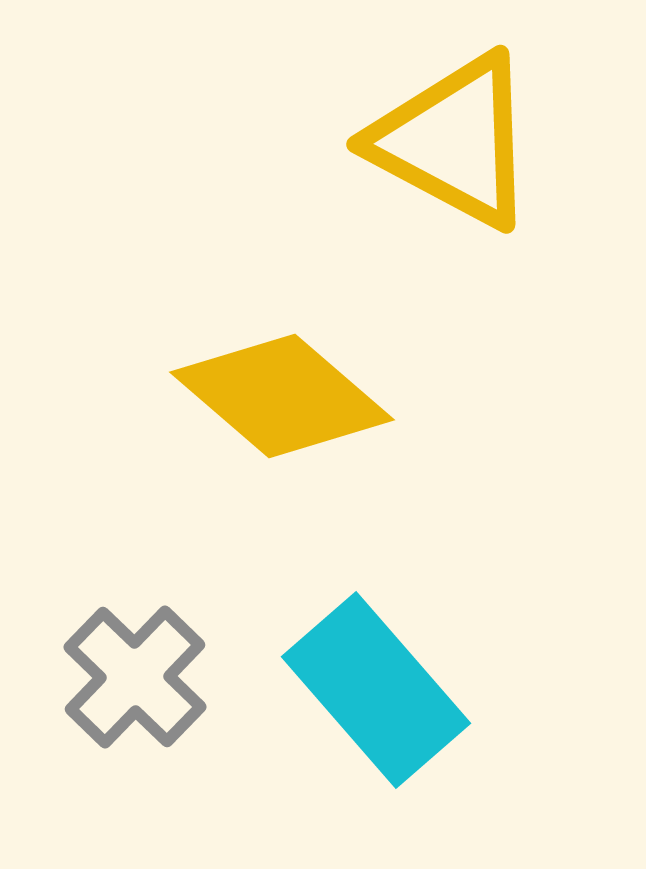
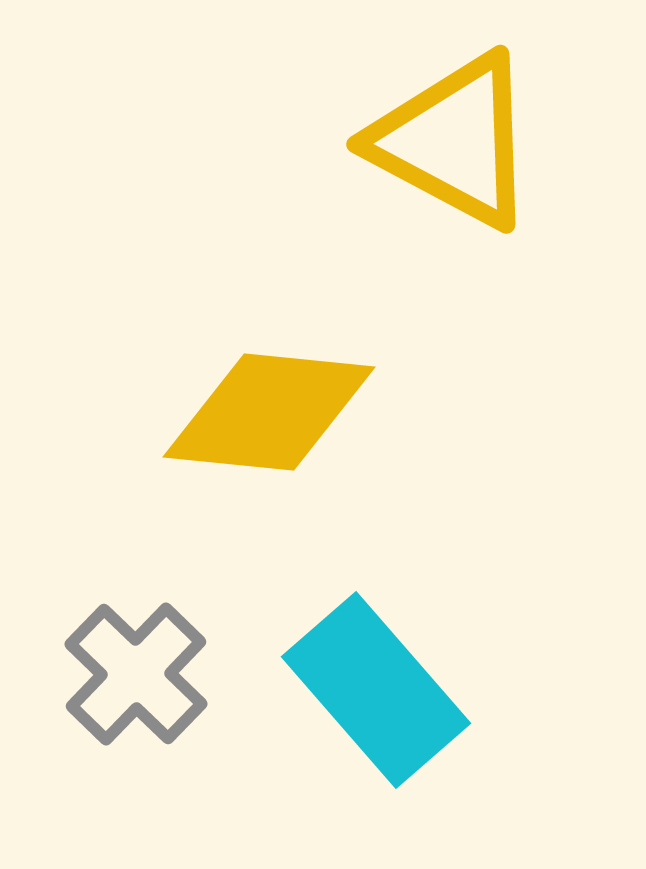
yellow diamond: moved 13 px left, 16 px down; rotated 35 degrees counterclockwise
gray cross: moved 1 px right, 3 px up
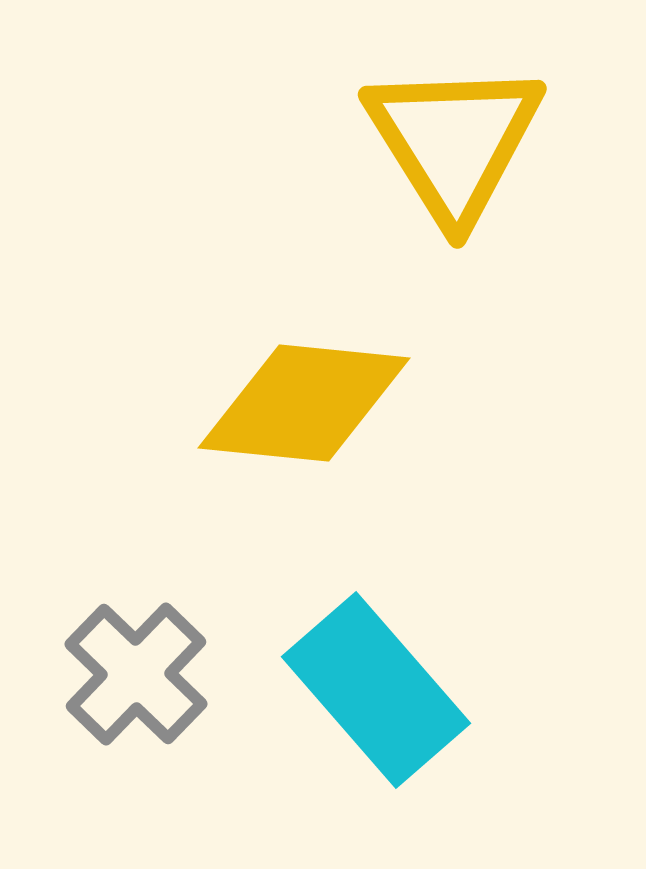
yellow triangle: rotated 30 degrees clockwise
yellow diamond: moved 35 px right, 9 px up
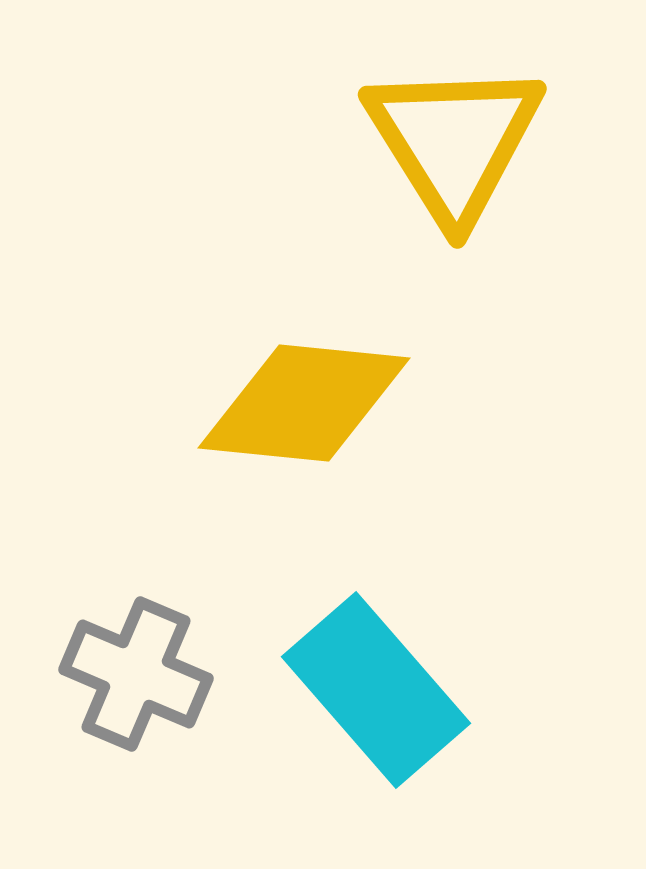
gray cross: rotated 21 degrees counterclockwise
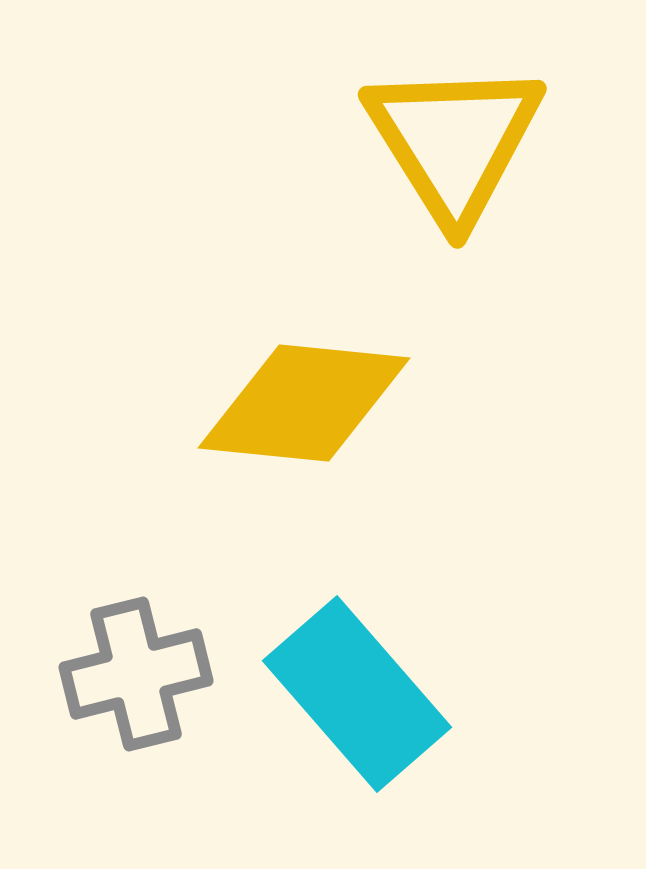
gray cross: rotated 37 degrees counterclockwise
cyan rectangle: moved 19 px left, 4 px down
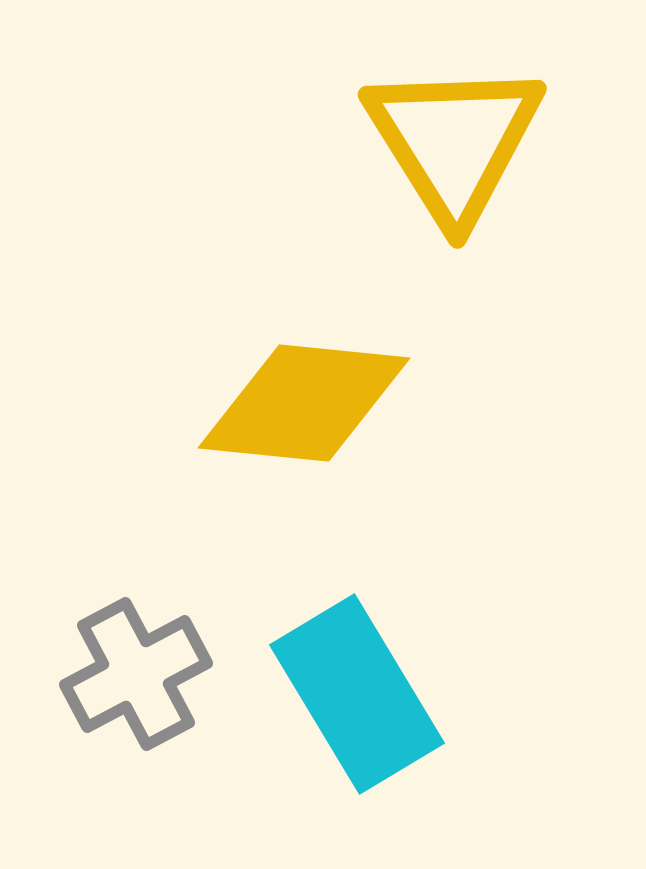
gray cross: rotated 14 degrees counterclockwise
cyan rectangle: rotated 10 degrees clockwise
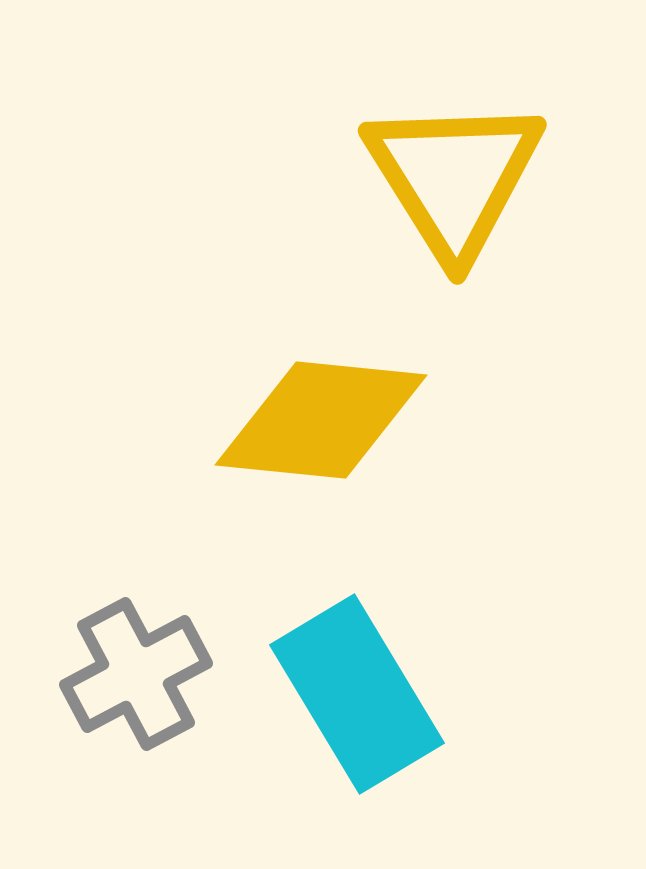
yellow triangle: moved 36 px down
yellow diamond: moved 17 px right, 17 px down
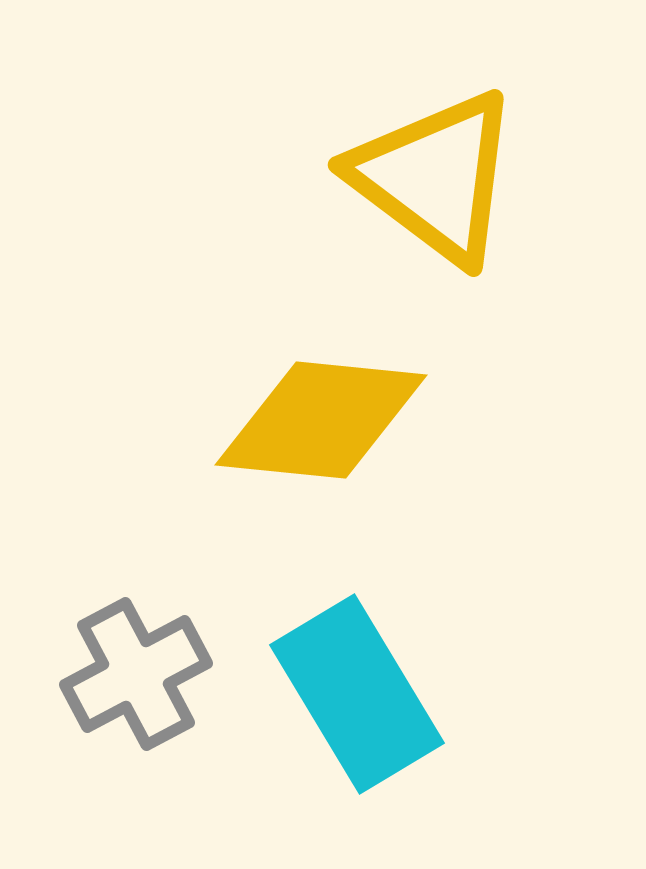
yellow triangle: moved 19 px left; rotated 21 degrees counterclockwise
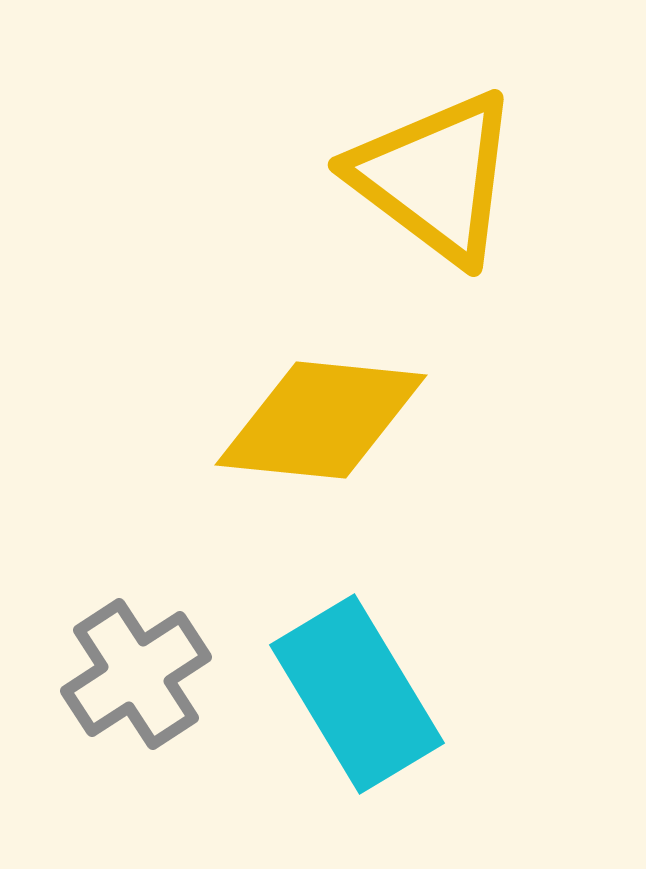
gray cross: rotated 5 degrees counterclockwise
